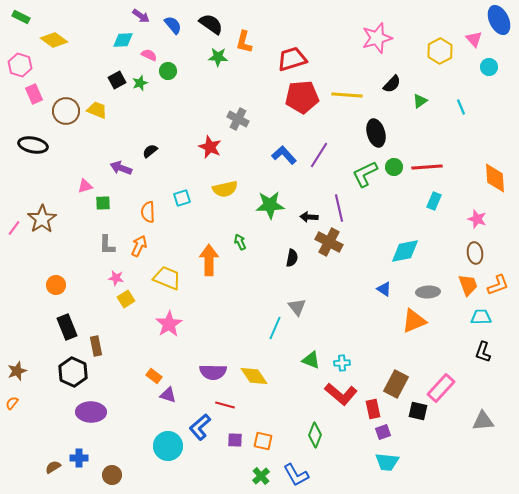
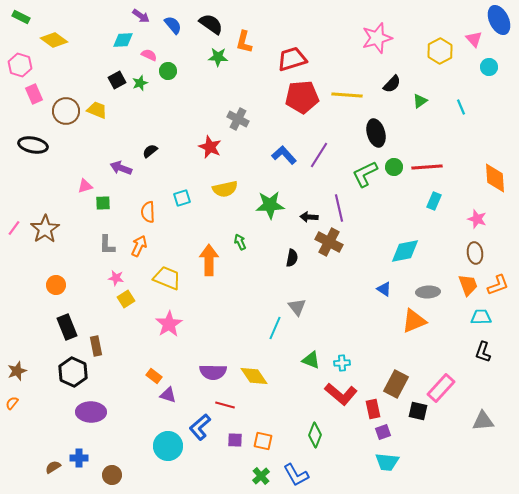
brown star at (42, 219): moved 3 px right, 10 px down
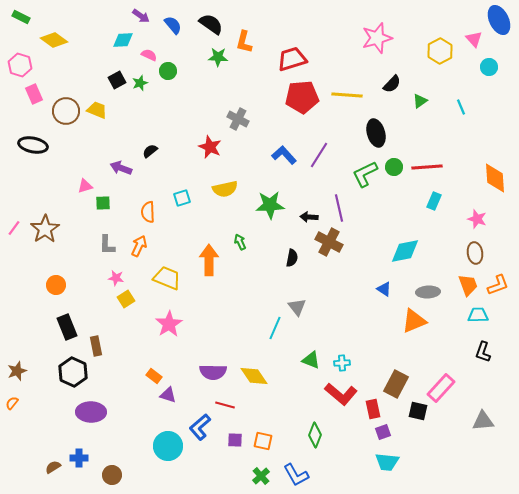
cyan trapezoid at (481, 317): moved 3 px left, 2 px up
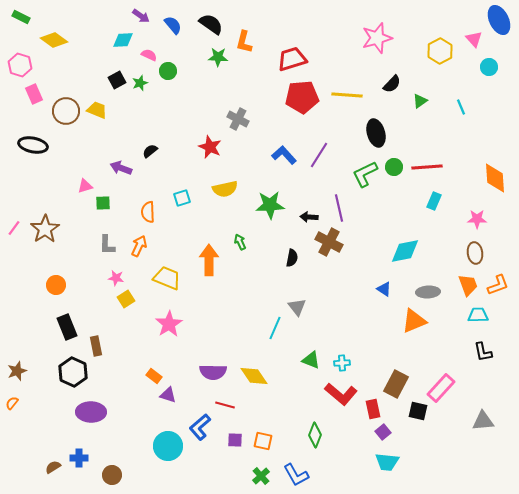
pink star at (477, 219): rotated 18 degrees counterclockwise
black L-shape at (483, 352): rotated 30 degrees counterclockwise
purple square at (383, 432): rotated 21 degrees counterclockwise
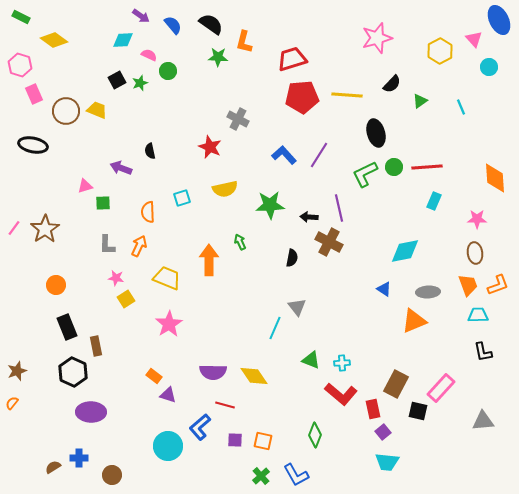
black semicircle at (150, 151): rotated 63 degrees counterclockwise
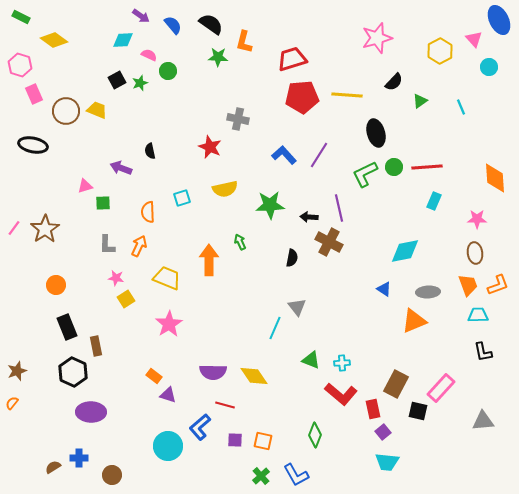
black semicircle at (392, 84): moved 2 px right, 2 px up
gray cross at (238, 119): rotated 15 degrees counterclockwise
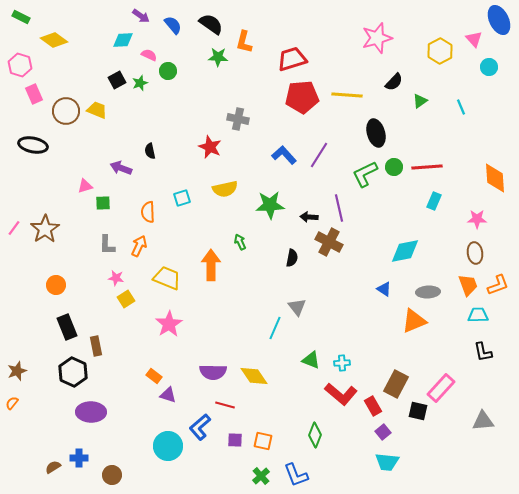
orange arrow at (209, 260): moved 2 px right, 5 px down
red rectangle at (373, 409): moved 3 px up; rotated 18 degrees counterclockwise
blue L-shape at (296, 475): rotated 8 degrees clockwise
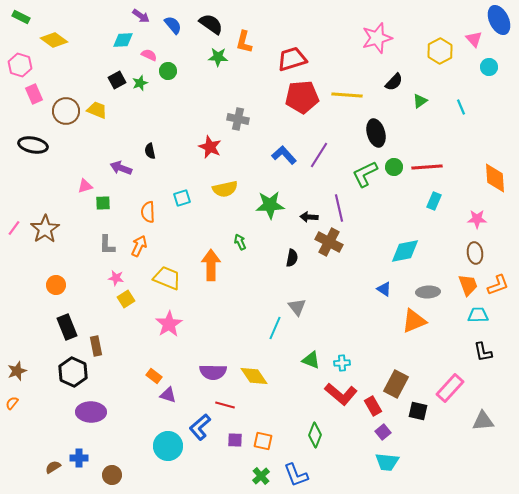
pink rectangle at (441, 388): moved 9 px right
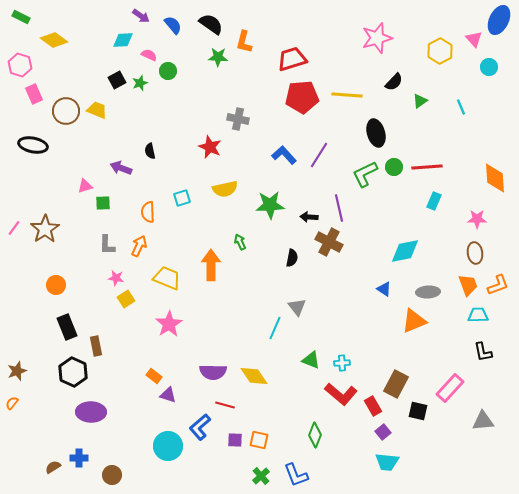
blue ellipse at (499, 20): rotated 52 degrees clockwise
orange square at (263, 441): moved 4 px left, 1 px up
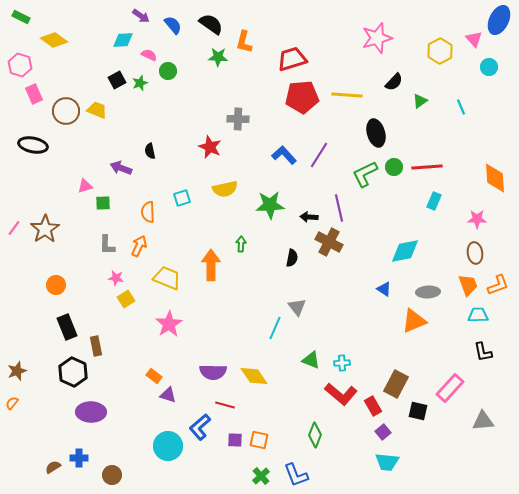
gray cross at (238, 119): rotated 10 degrees counterclockwise
green arrow at (240, 242): moved 1 px right, 2 px down; rotated 28 degrees clockwise
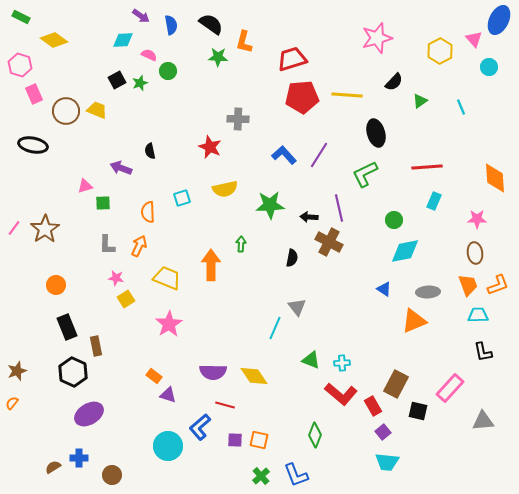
blue semicircle at (173, 25): moved 2 px left; rotated 30 degrees clockwise
green circle at (394, 167): moved 53 px down
purple ellipse at (91, 412): moved 2 px left, 2 px down; rotated 32 degrees counterclockwise
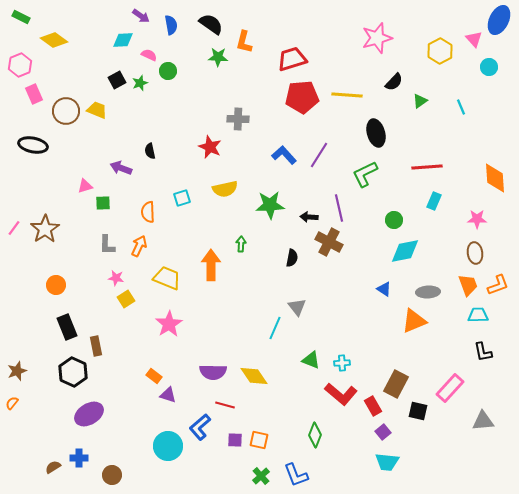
pink hexagon at (20, 65): rotated 20 degrees clockwise
